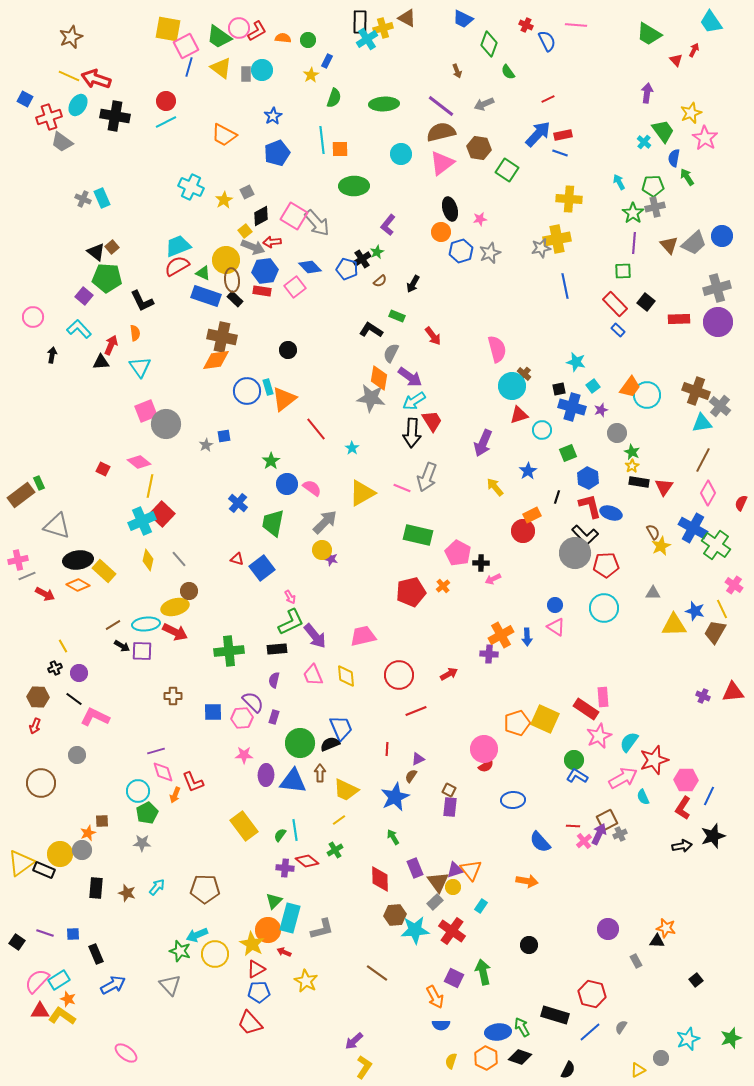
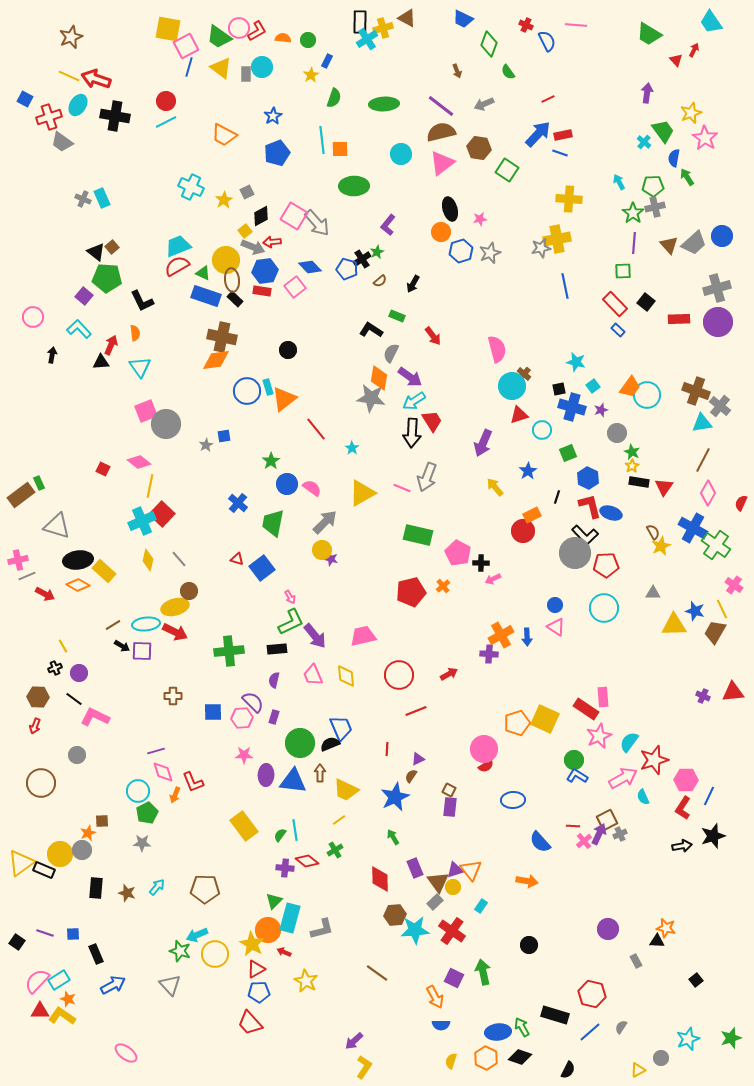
cyan circle at (262, 70): moved 3 px up
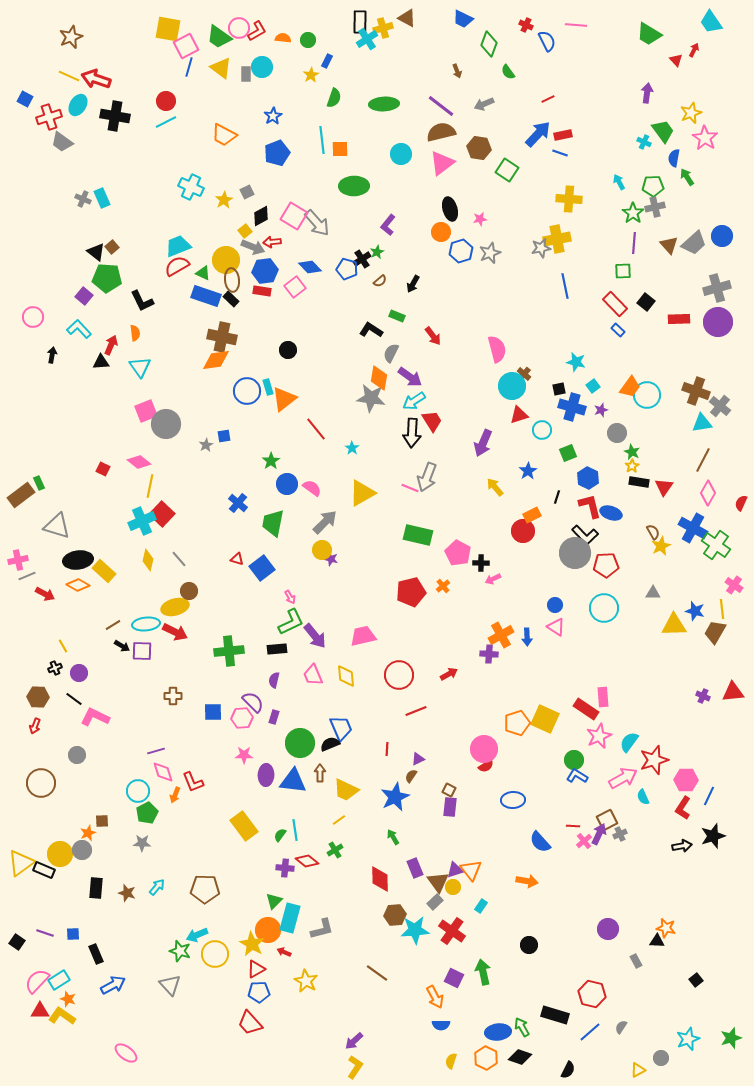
cyan cross at (644, 142): rotated 16 degrees counterclockwise
black rectangle at (235, 299): moved 4 px left
pink line at (402, 488): moved 8 px right
yellow line at (722, 609): rotated 18 degrees clockwise
yellow L-shape at (364, 1067): moved 9 px left
